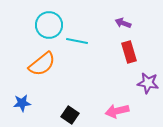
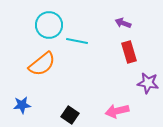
blue star: moved 2 px down
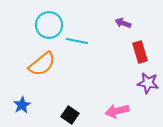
red rectangle: moved 11 px right
blue star: rotated 24 degrees counterclockwise
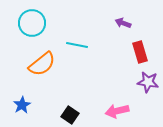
cyan circle: moved 17 px left, 2 px up
cyan line: moved 4 px down
purple star: moved 1 px up
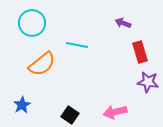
pink arrow: moved 2 px left, 1 px down
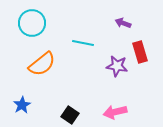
cyan line: moved 6 px right, 2 px up
purple star: moved 31 px left, 16 px up
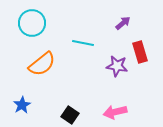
purple arrow: rotated 119 degrees clockwise
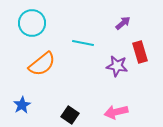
pink arrow: moved 1 px right
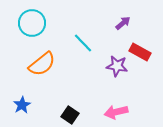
cyan line: rotated 35 degrees clockwise
red rectangle: rotated 45 degrees counterclockwise
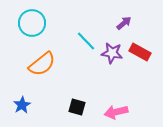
purple arrow: moved 1 px right
cyan line: moved 3 px right, 2 px up
purple star: moved 5 px left, 13 px up
black square: moved 7 px right, 8 px up; rotated 18 degrees counterclockwise
